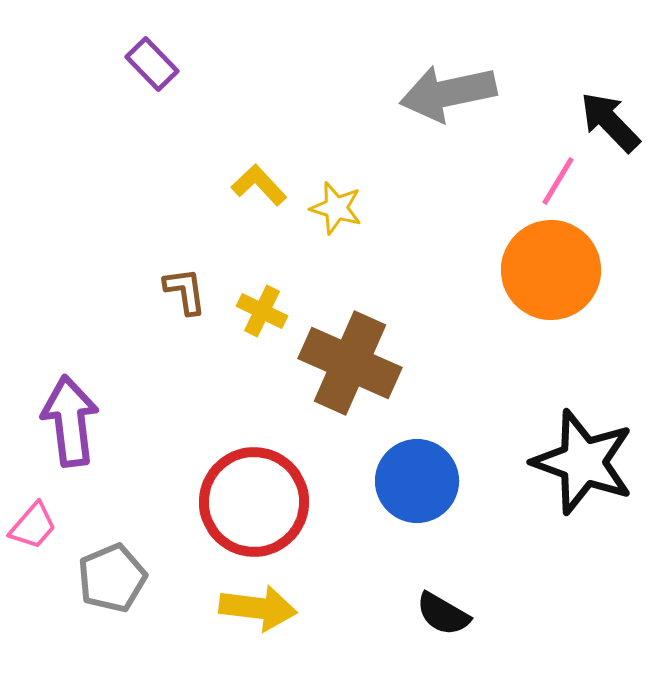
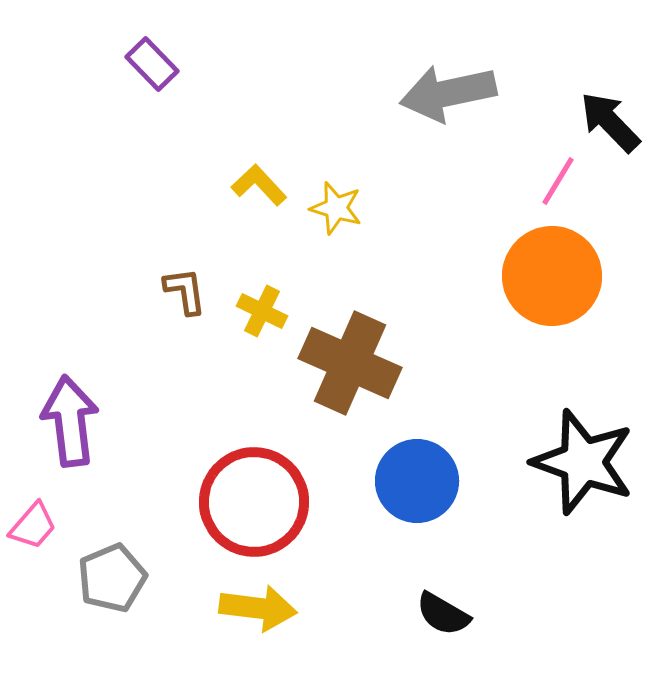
orange circle: moved 1 px right, 6 px down
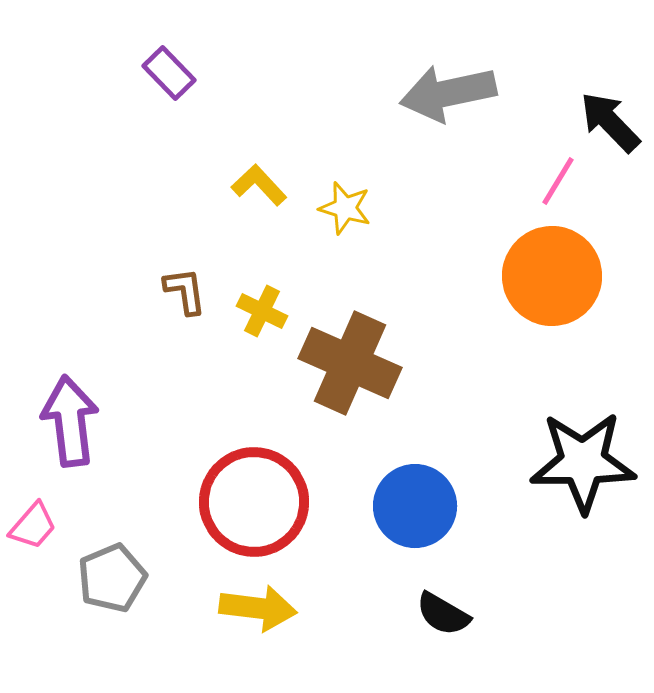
purple rectangle: moved 17 px right, 9 px down
yellow star: moved 9 px right
black star: rotated 20 degrees counterclockwise
blue circle: moved 2 px left, 25 px down
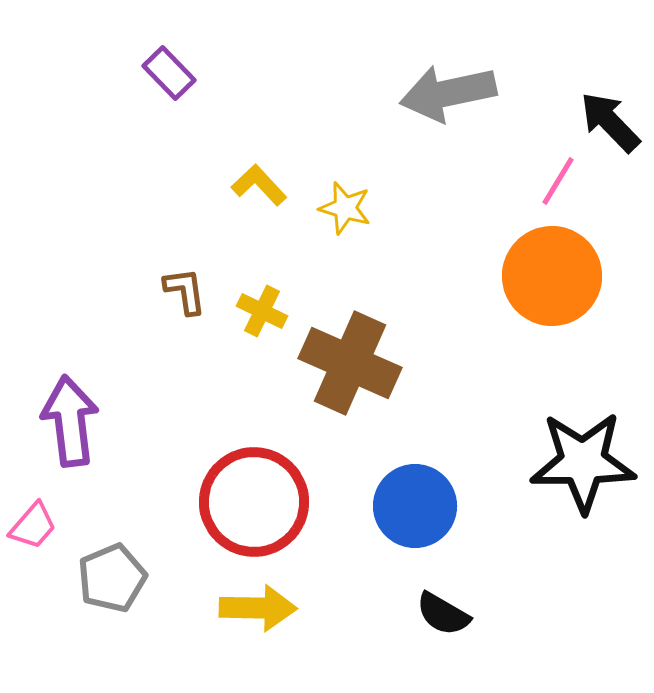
yellow arrow: rotated 6 degrees counterclockwise
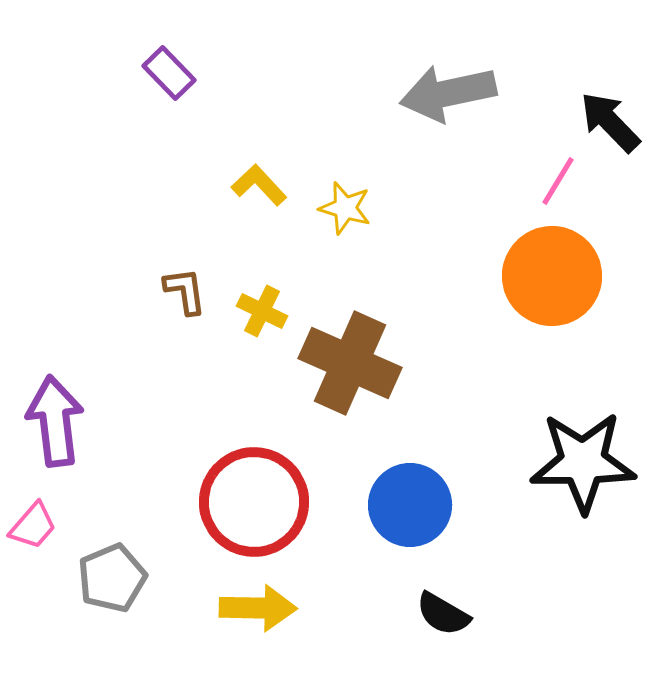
purple arrow: moved 15 px left
blue circle: moved 5 px left, 1 px up
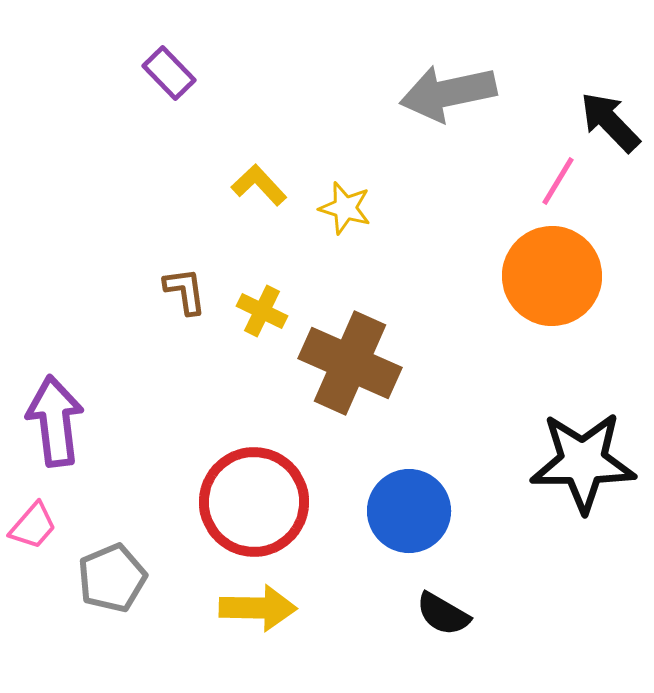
blue circle: moved 1 px left, 6 px down
